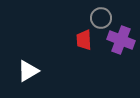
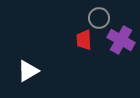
gray circle: moved 2 px left
purple cross: rotated 8 degrees clockwise
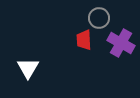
purple cross: moved 3 px down
white triangle: moved 3 px up; rotated 30 degrees counterclockwise
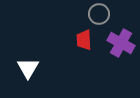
gray circle: moved 4 px up
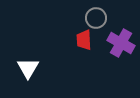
gray circle: moved 3 px left, 4 px down
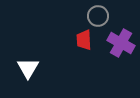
gray circle: moved 2 px right, 2 px up
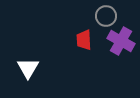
gray circle: moved 8 px right
purple cross: moved 2 px up
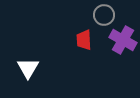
gray circle: moved 2 px left, 1 px up
purple cross: moved 2 px right, 1 px up
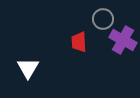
gray circle: moved 1 px left, 4 px down
red trapezoid: moved 5 px left, 2 px down
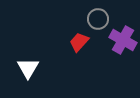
gray circle: moved 5 px left
red trapezoid: rotated 45 degrees clockwise
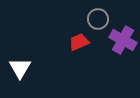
red trapezoid: rotated 25 degrees clockwise
white triangle: moved 8 px left
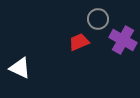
white triangle: rotated 35 degrees counterclockwise
